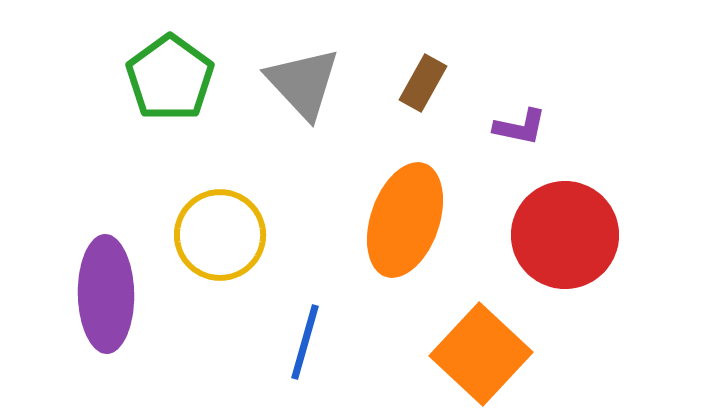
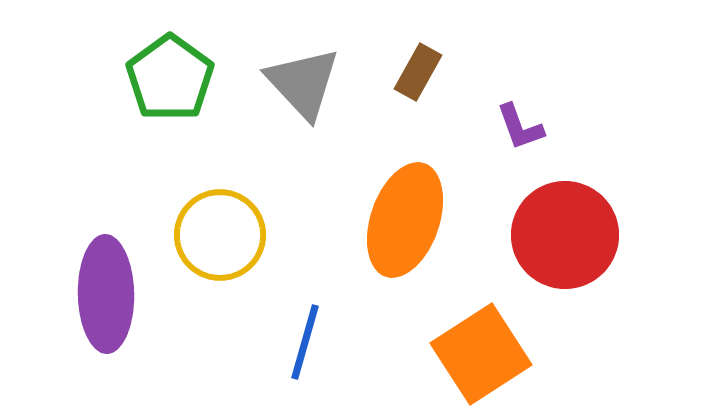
brown rectangle: moved 5 px left, 11 px up
purple L-shape: rotated 58 degrees clockwise
orange square: rotated 14 degrees clockwise
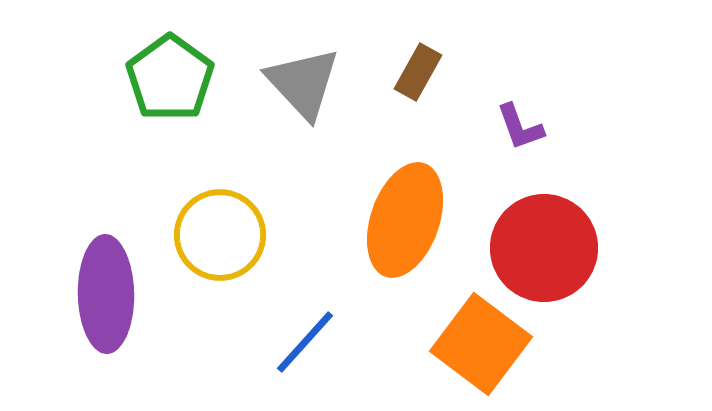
red circle: moved 21 px left, 13 px down
blue line: rotated 26 degrees clockwise
orange square: moved 10 px up; rotated 20 degrees counterclockwise
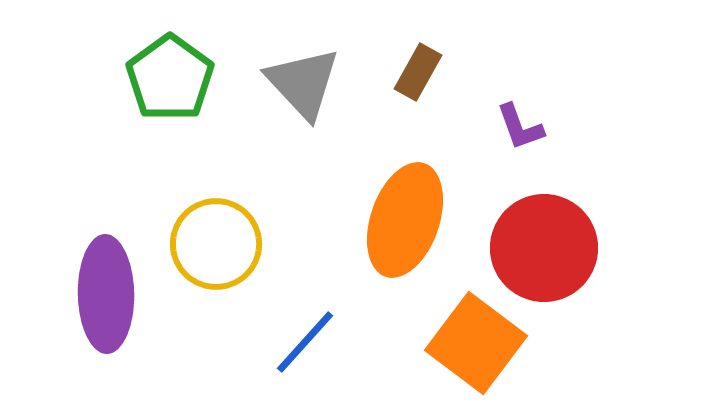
yellow circle: moved 4 px left, 9 px down
orange square: moved 5 px left, 1 px up
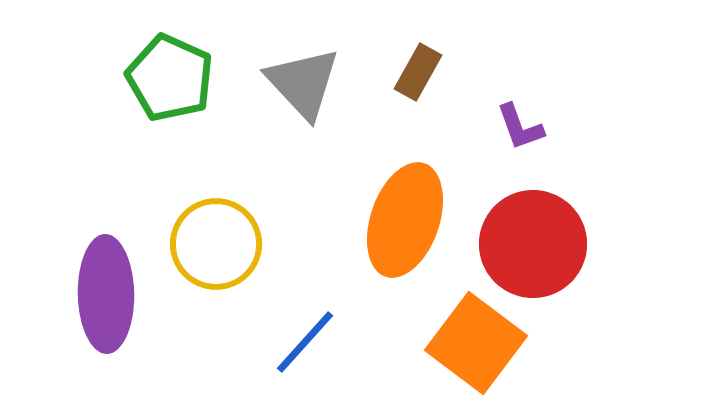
green pentagon: rotated 12 degrees counterclockwise
red circle: moved 11 px left, 4 px up
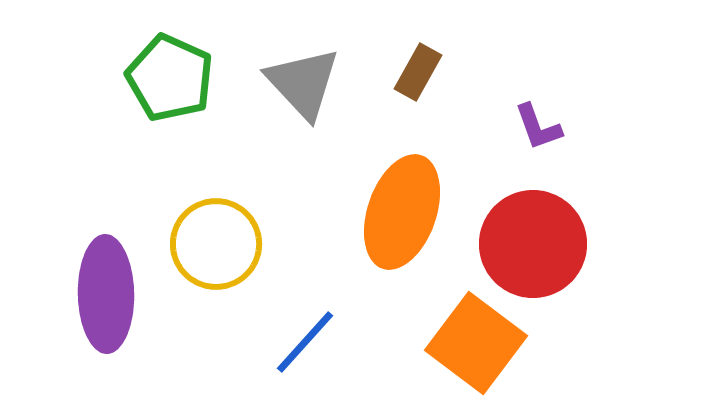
purple L-shape: moved 18 px right
orange ellipse: moved 3 px left, 8 px up
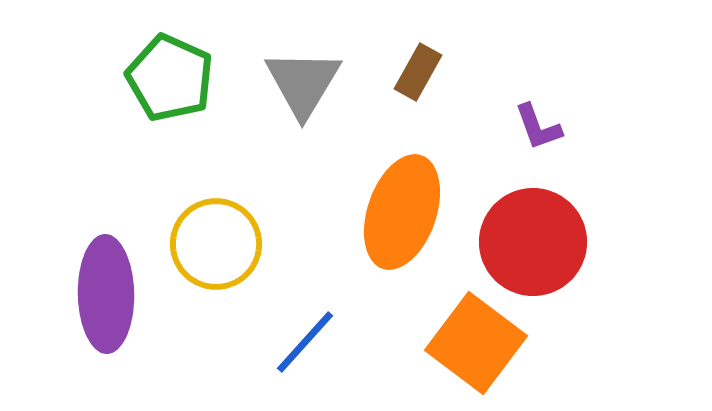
gray triangle: rotated 14 degrees clockwise
red circle: moved 2 px up
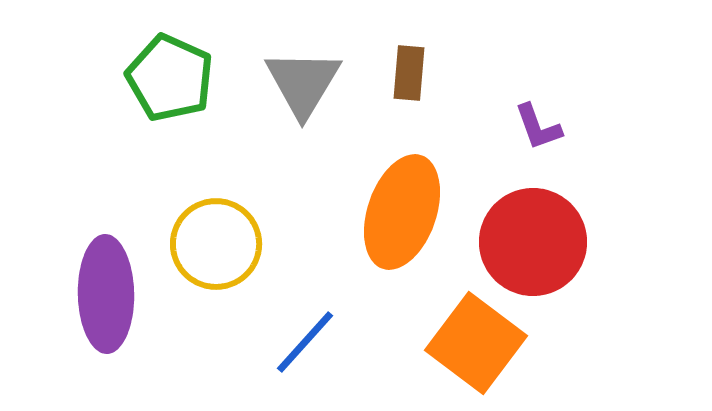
brown rectangle: moved 9 px left, 1 px down; rotated 24 degrees counterclockwise
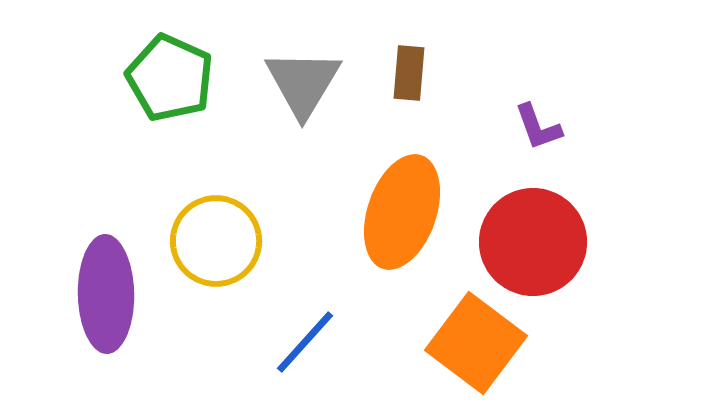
yellow circle: moved 3 px up
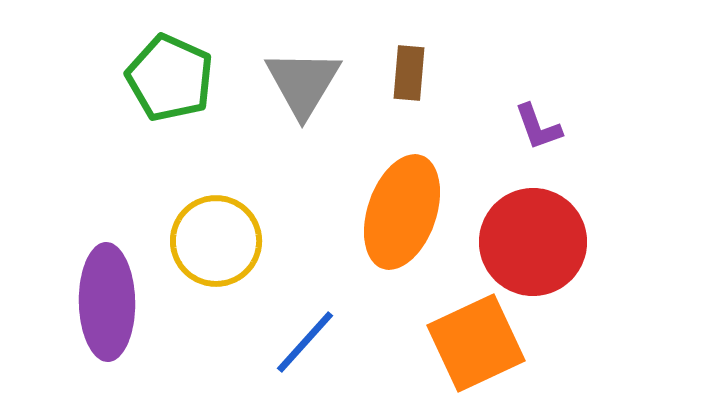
purple ellipse: moved 1 px right, 8 px down
orange square: rotated 28 degrees clockwise
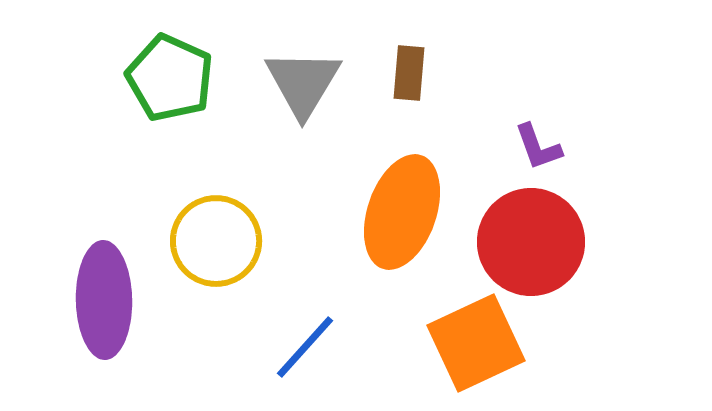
purple L-shape: moved 20 px down
red circle: moved 2 px left
purple ellipse: moved 3 px left, 2 px up
blue line: moved 5 px down
